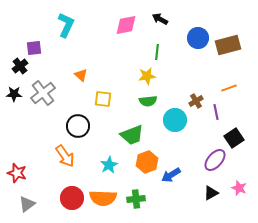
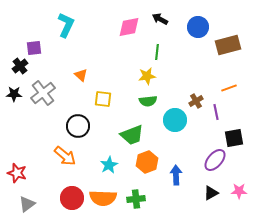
pink diamond: moved 3 px right, 2 px down
blue circle: moved 11 px up
black square: rotated 24 degrees clockwise
orange arrow: rotated 15 degrees counterclockwise
blue arrow: moved 5 px right; rotated 120 degrees clockwise
pink star: moved 3 px down; rotated 21 degrees counterclockwise
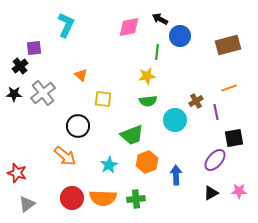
blue circle: moved 18 px left, 9 px down
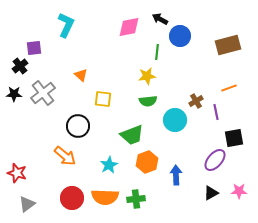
orange semicircle: moved 2 px right, 1 px up
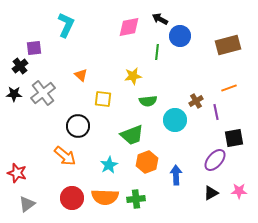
yellow star: moved 14 px left
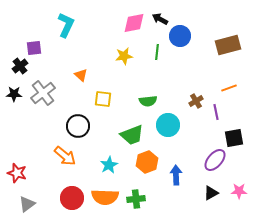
pink diamond: moved 5 px right, 4 px up
yellow star: moved 9 px left, 20 px up
cyan circle: moved 7 px left, 5 px down
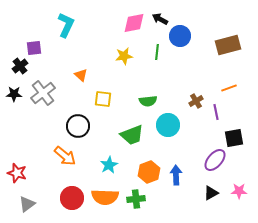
orange hexagon: moved 2 px right, 10 px down
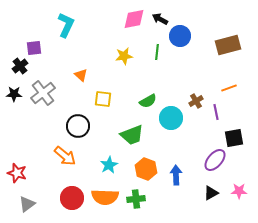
pink diamond: moved 4 px up
green semicircle: rotated 24 degrees counterclockwise
cyan circle: moved 3 px right, 7 px up
orange hexagon: moved 3 px left, 3 px up; rotated 20 degrees counterclockwise
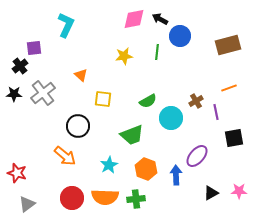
purple ellipse: moved 18 px left, 4 px up
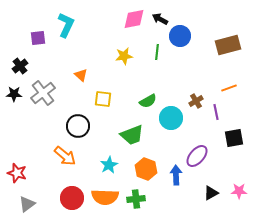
purple square: moved 4 px right, 10 px up
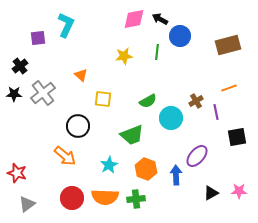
black square: moved 3 px right, 1 px up
